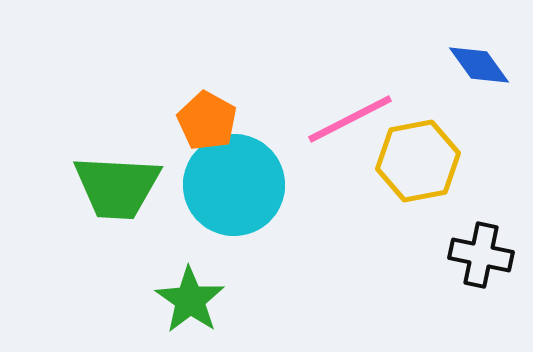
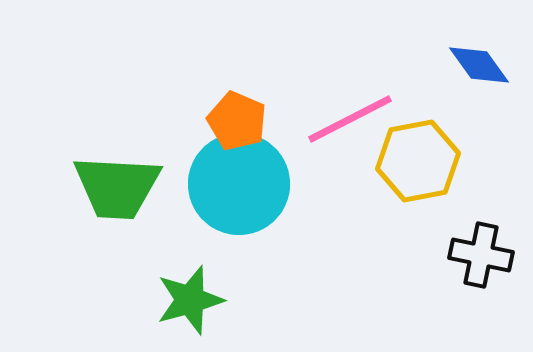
orange pentagon: moved 30 px right; rotated 6 degrees counterclockwise
cyan circle: moved 5 px right, 1 px up
green star: rotated 22 degrees clockwise
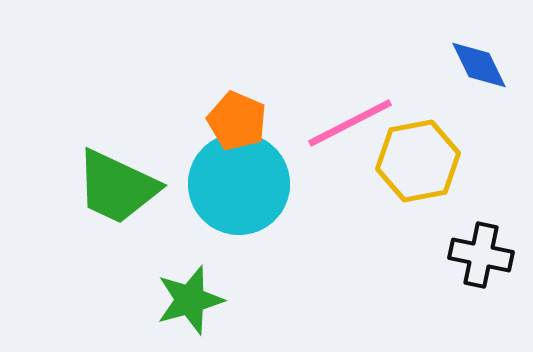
blue diamond: rotated 10 degrees clockwise
pink line: moved 4 px down
green trapezoid: rotated 22 degrees clockwise
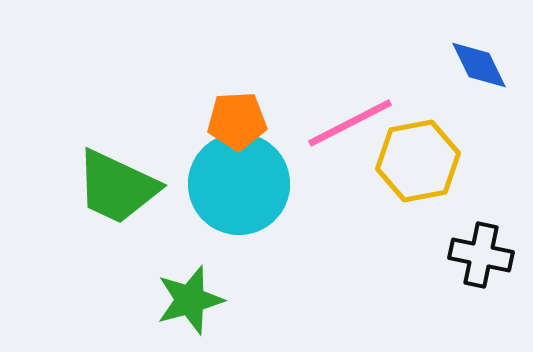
orange pentagon: rotated 26 degrees counterclockwise
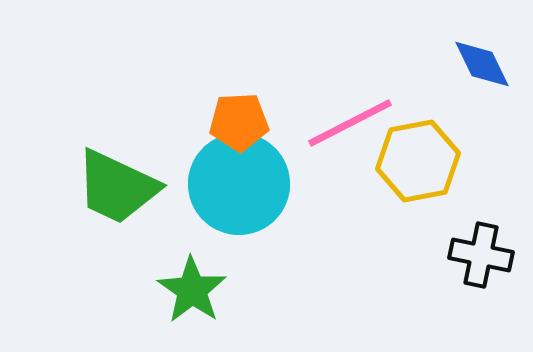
blue diamond: moved 3 px right, 1 px up
orange pentagon: moved 2 px right, 1 px down
green star: moved 2 px right, 10 px up; rotated 22 degrees counterclockwise
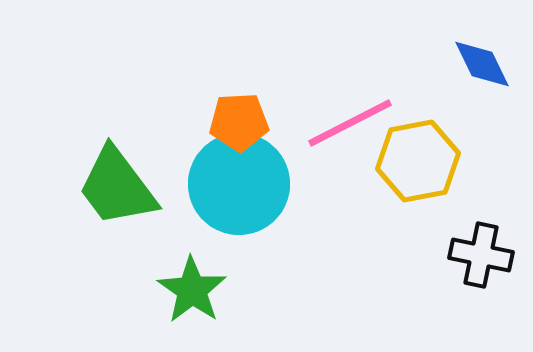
green trapezoid: rotated 28 degrees clockwise
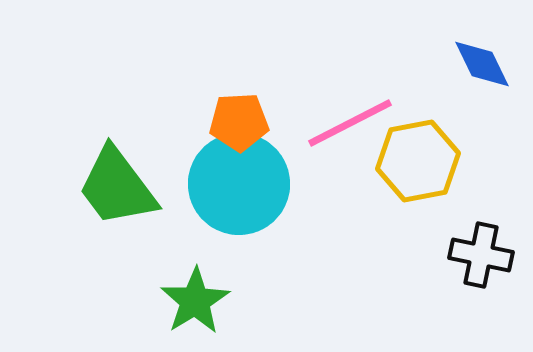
green star: moved 3 px right, 11 px down; rotated 6 degrees clockwise
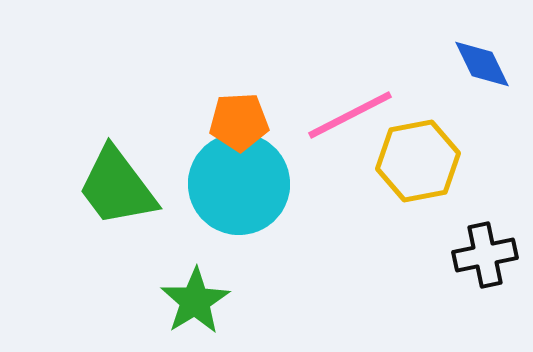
pink line: moved 8 px up
black cross: moved 4 px right; rotated 24 degrees counterclockwise
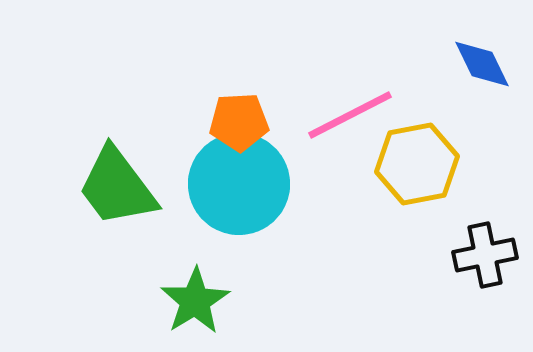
yellow hexagon: moved 1 px left, 3 px down
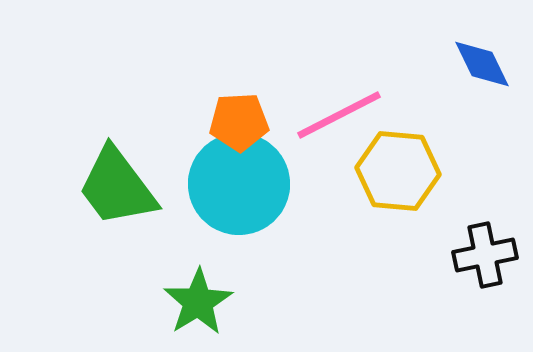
pink line: moved 11 px left
yellow hexagon: moved 19 px left, 7 px down; rotated 16 degrees clockwise
green star: moved 3 px right, 1 px down
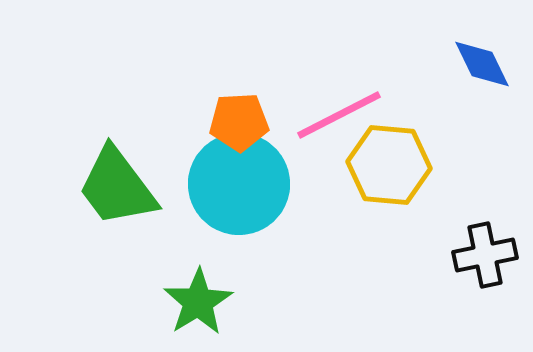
yellow hexagon: moved 9 px left, 6 px up
